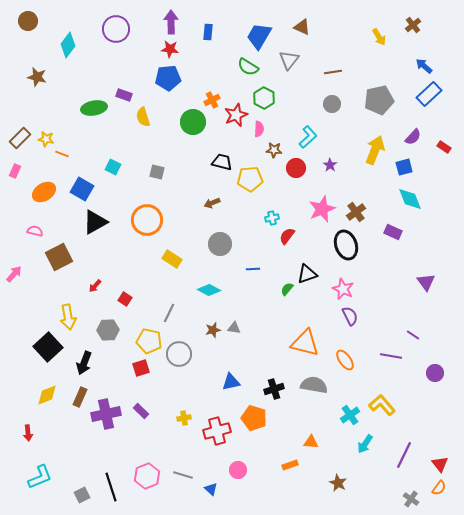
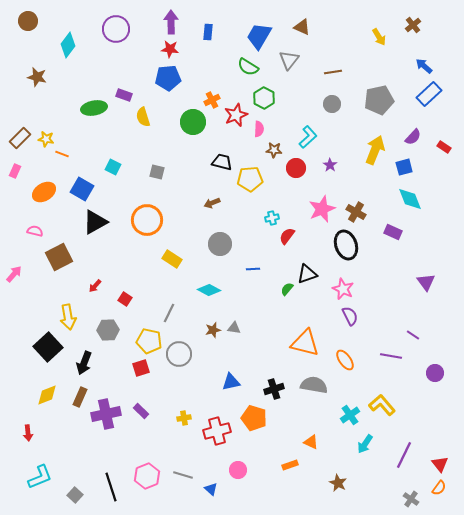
brown cross at (356, 212): rotated 24 degrees counterclockwise
orange triangle at (311, 442): rotated 21 degrees clockwise
gray square at (82, 495): moved 7 px left; rotated 21 degrees counterclockwise
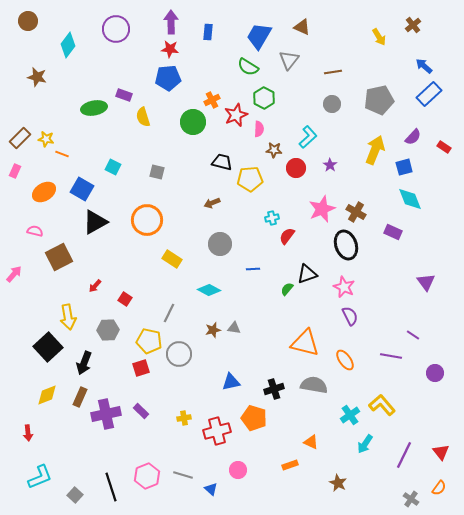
pink star at (343, 289): moved 1 px right, 2 px up
red triangle at (440, 464): moved 1 px right, 12 px up
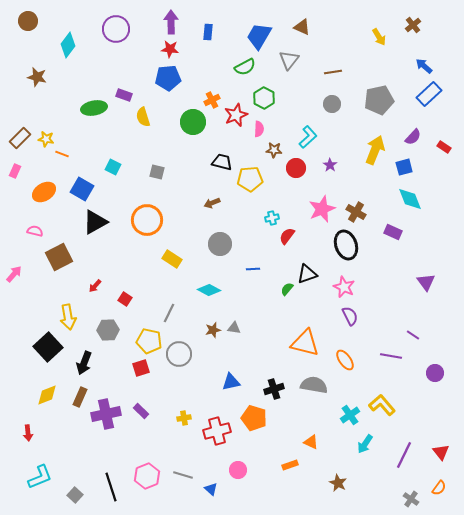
green semicircle at (248, 67): moved 3 px left; rotated 60 degrees counterclockwise
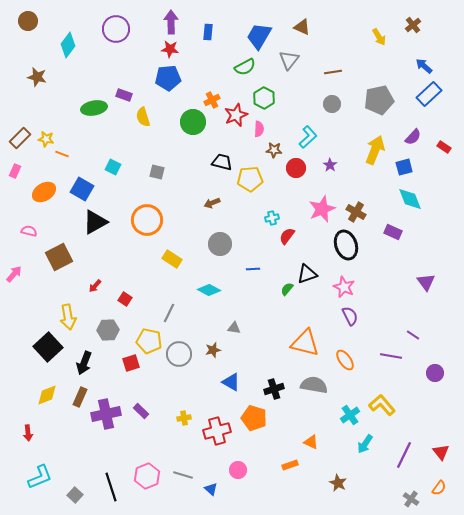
pink semicircle at (35, 231): moved 6 px left
brown star at (213, 330): moved 20 px down
red square at (141, 368): moved 10 px left, 5 px up
blue triangle at (231, 382): rotated 42 degrees clockwise
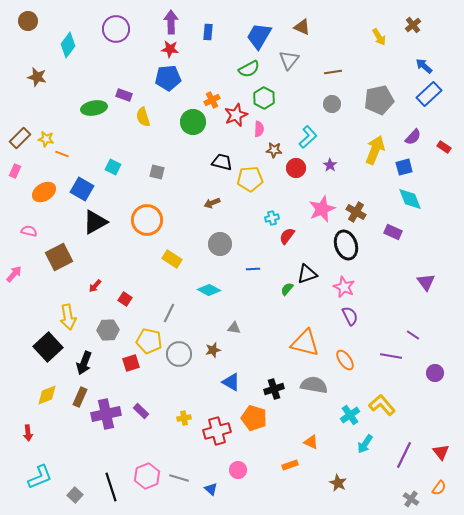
green semicircle at (245, 67): moved 4 px right, 2 px down
gray line at (183, 475): moved 4 px left, 3 px down
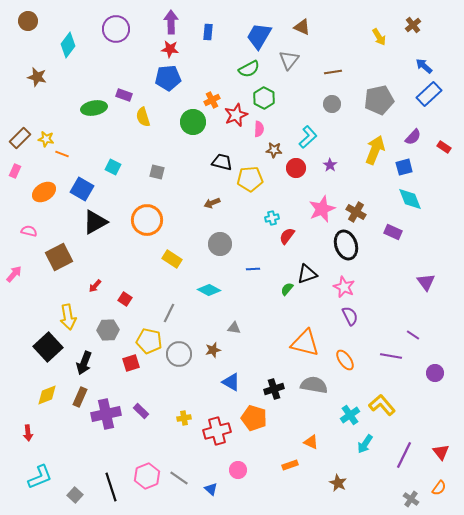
gray line at (179, 478): rotated 18 degrees clockwise
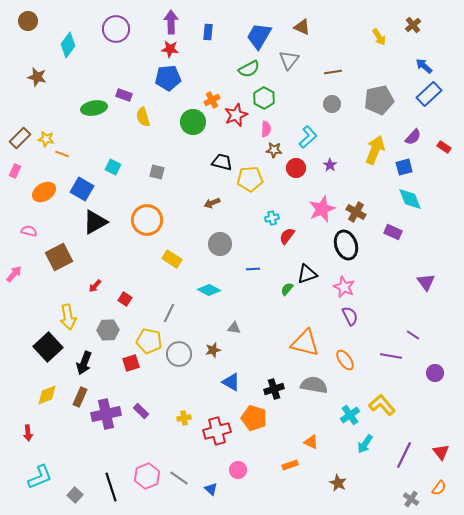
pink semicircle at (259, 129): moved 7 px right
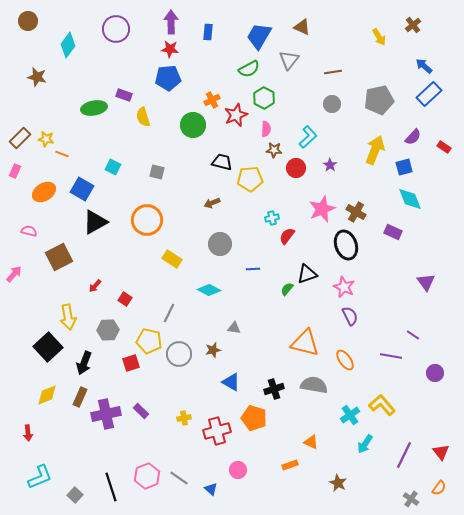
green circle at (193, 122): moved 3 px down
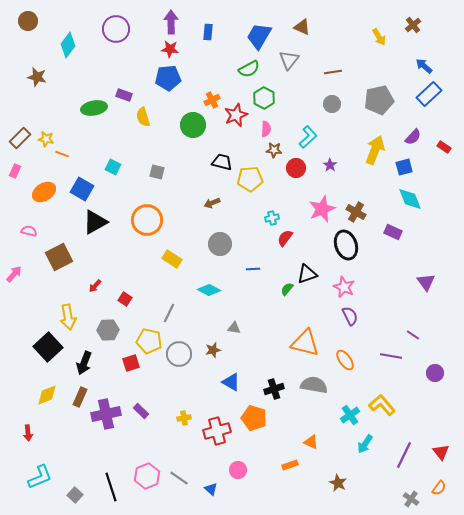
red semicircle at (287, 236): moved 2 px left, 2 px down
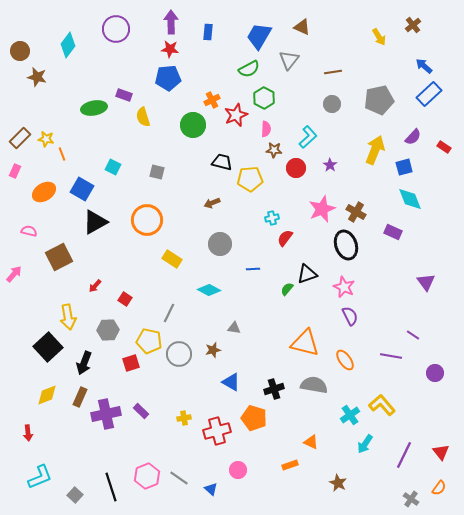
brown circle at (28, 21): moved 8 px left, 30 px down
orange line at (62, 154): rotated 48 degrees clockwise
